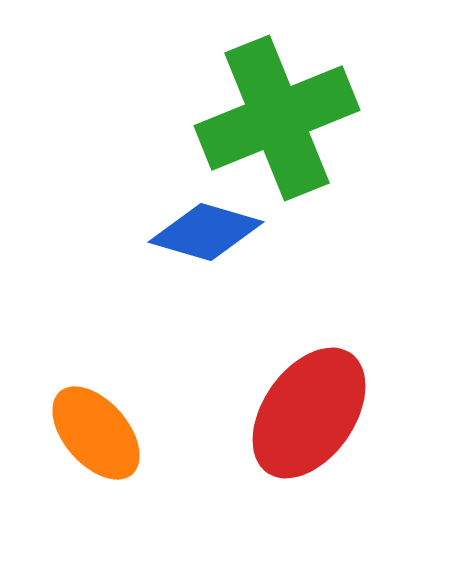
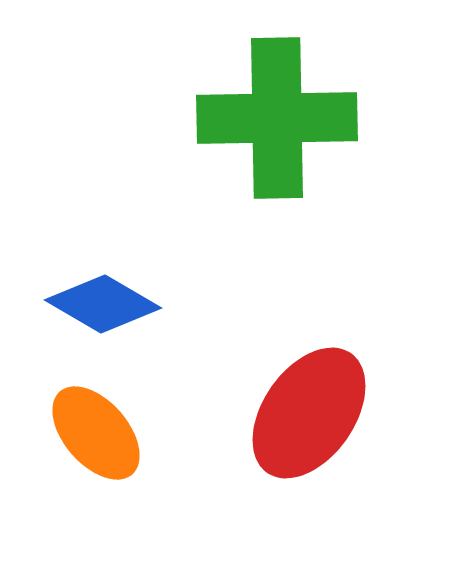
green cross: rotated 21 degrees clockwise
blue diamond: moved 103 px left, 72 px down; rotated 14 degrees clockwise
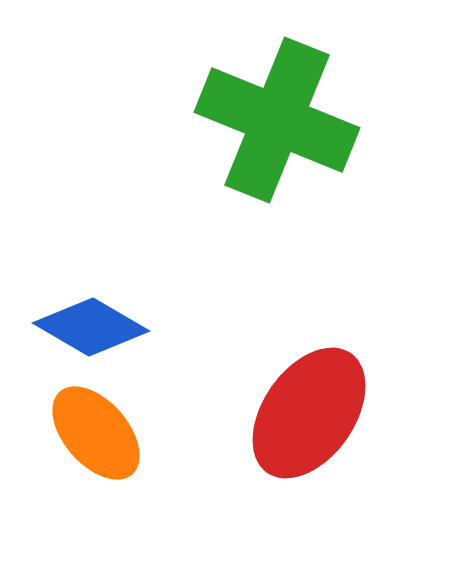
green cross: moved 2 px down; rotated 23 degrees clockwise
blue diamond: moved 12 px left, 23 px down
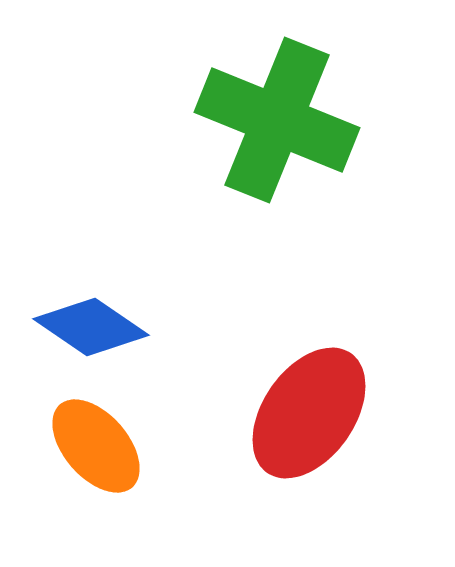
blue diamond: rotated 4 degrees clockwise
orange ellipse: moved 13 px down
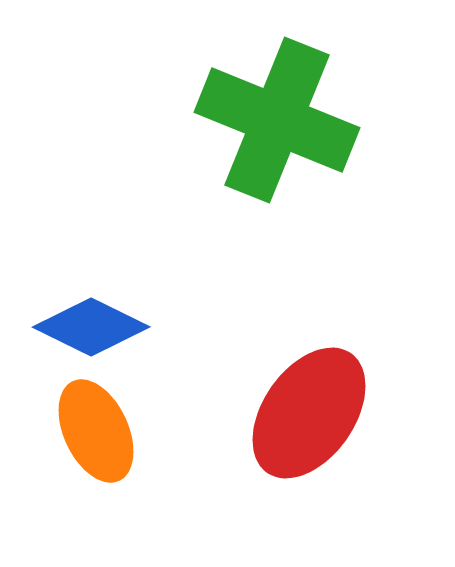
blue diamond: rotated 8 degrees counterclockwise
orange ellipse: moved 15 px up; rotated 16 degrees clockwise
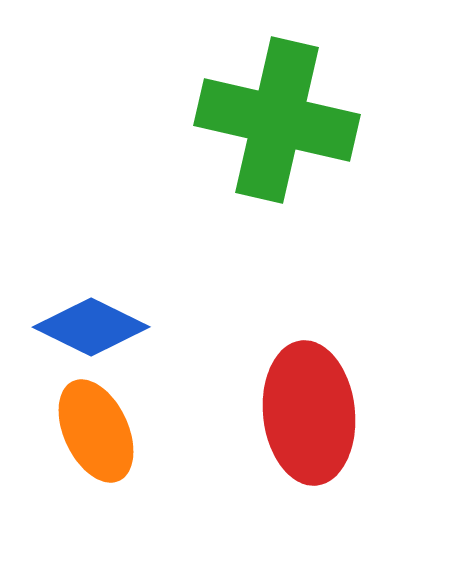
green cross: rotated 9 degrees counterclockwise
red ellipse: rotated 41 degrees counterclockwise
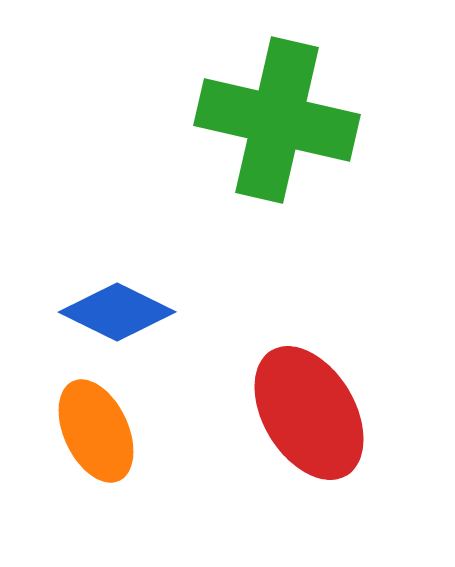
blue diamond: moved 26 px right, 15 px up
red ellipse: rotated 25 degrees counterclockwise
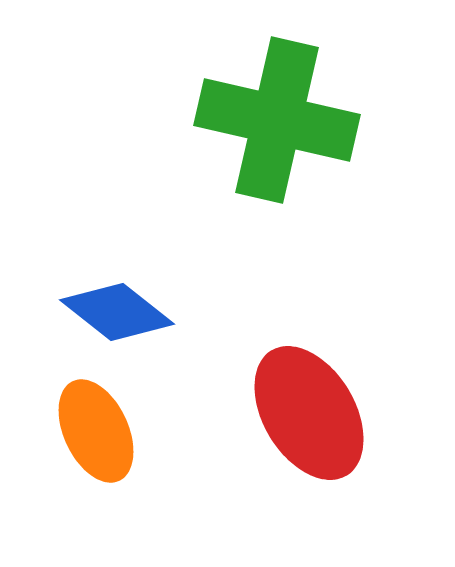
blue diamond: rotated 12 degrees clockwise
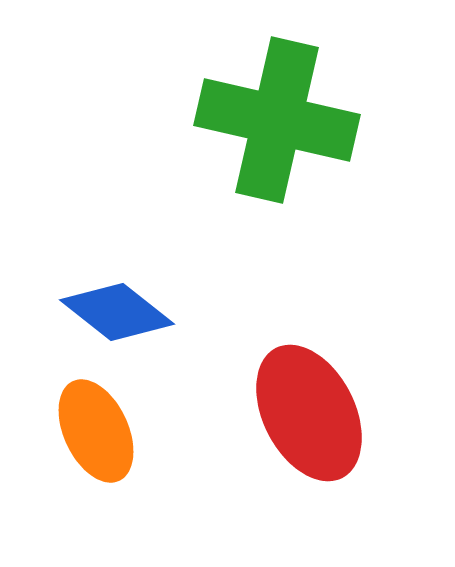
red ellipse: rotated 4 degrees clockwise
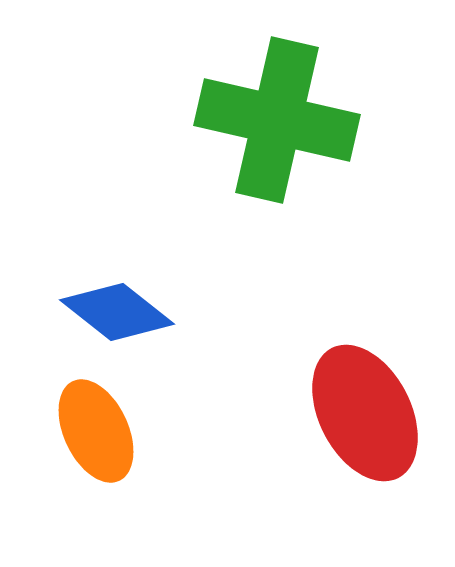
red ellipse: moved 56 px right
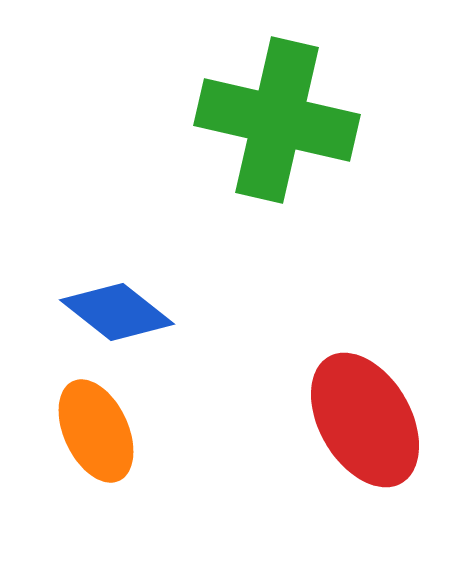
red ellipse: moved 7 px down; rotated 3 degrees counterclockwise
